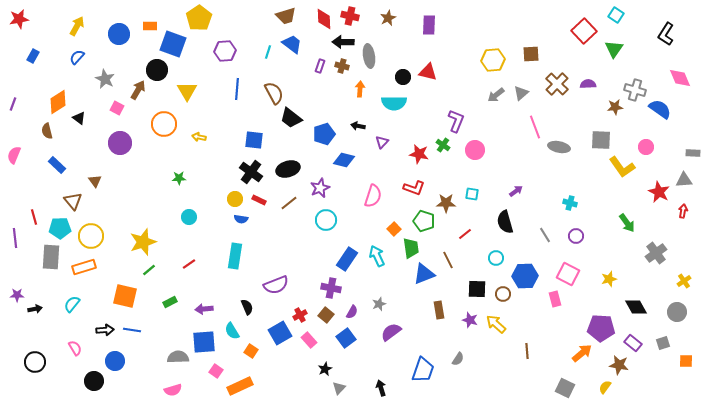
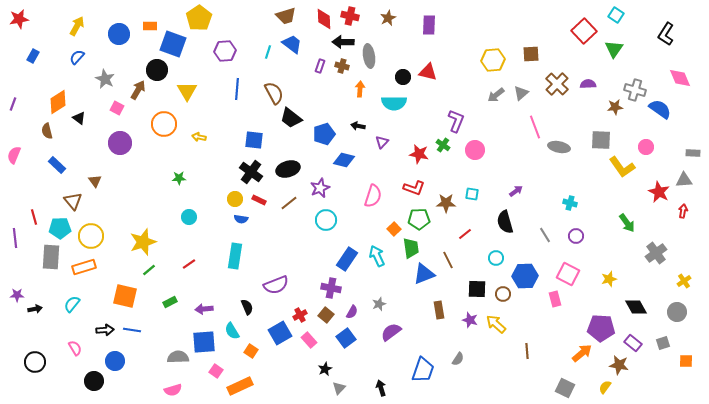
green pentagon at (424, 221): moved 5 px left, 2 px up; rotated 20 degrees counterclockwise
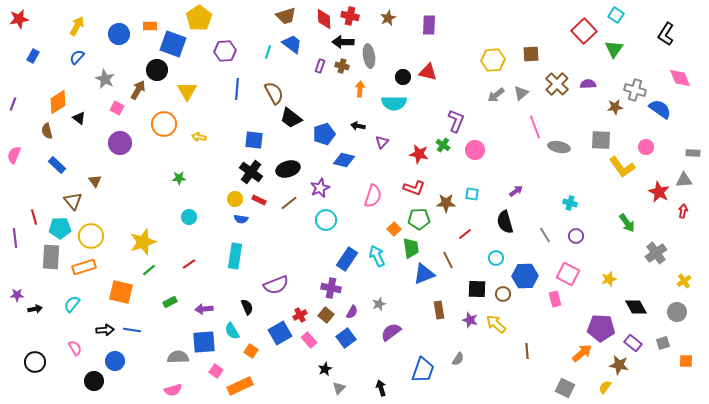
orange square at (125, 296): moved 4 px left, 4 px up
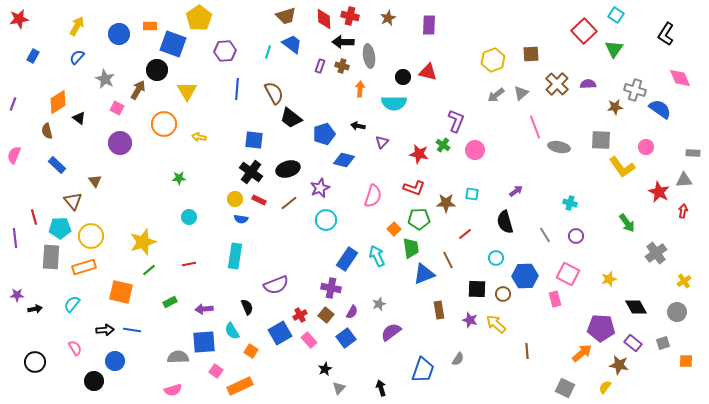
yellow hexagon at (493, 60): rotated 15 degrees counterclockwise
red line at (189, 264): rotated 24 degrees clockwise
